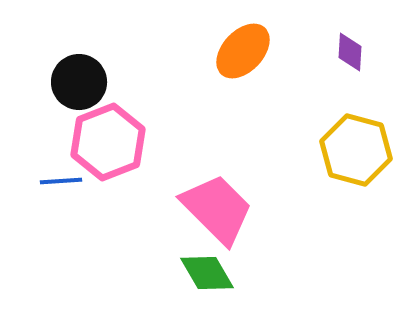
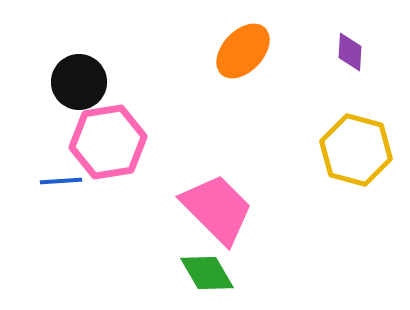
pink hexagon: rotated 12 degrees clockwise
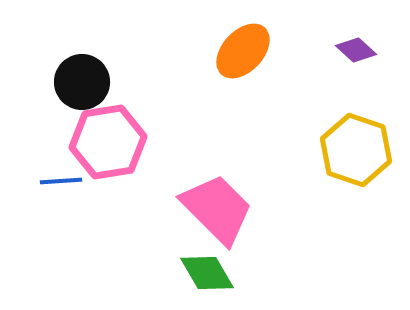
purple diamond: moved 6 px right, 2 px up; rotated 51 degrees counterclockwise
black circle: moved 3 px right
yellow hexagon: rotated 4 degrees clockwise
